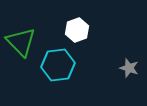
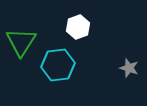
white hexagon: moved 1 px right, 3 px up
green triangle: rotated 16 degrees clockwise
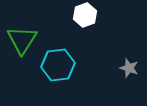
white hexagon: moved 7 px right, 12 px up
green triangle: moved 1 px right, 2 px up
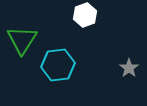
gray star: rotated 18 degrees clockwise
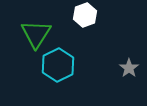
green triangle: moved 14 px right, 6 px up
cyan hexagon: rotated 20 degrees counterclockwise
